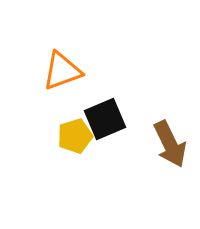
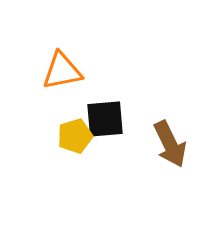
orange triangle: rotated 9 degrees clockwise
black square: rotated 18 degrees clockwise
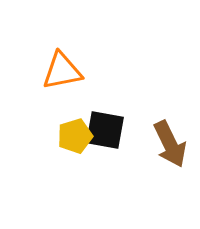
black square: moved 11 px down; rotated 15 degrees clockwise
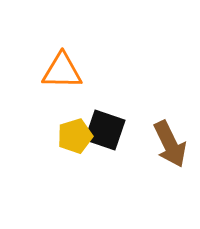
orange triangle: rotated 12 degrees clockwise
black square: rotated 9 degrees clockwise
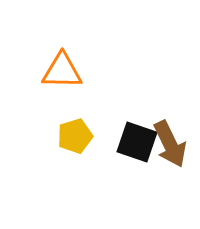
black square: moved 32 px right, 12 px down
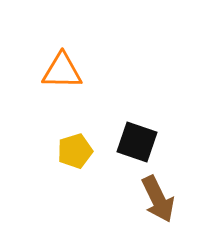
yellow pentagon: moved 15 px down
brown arrow: moved 12 px left, 55 px down
